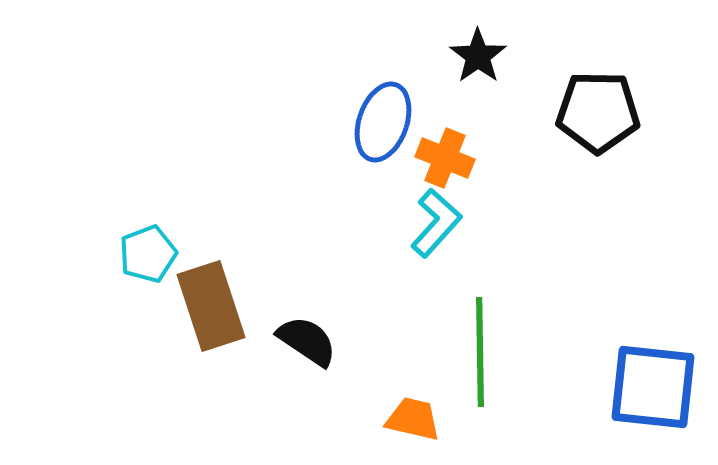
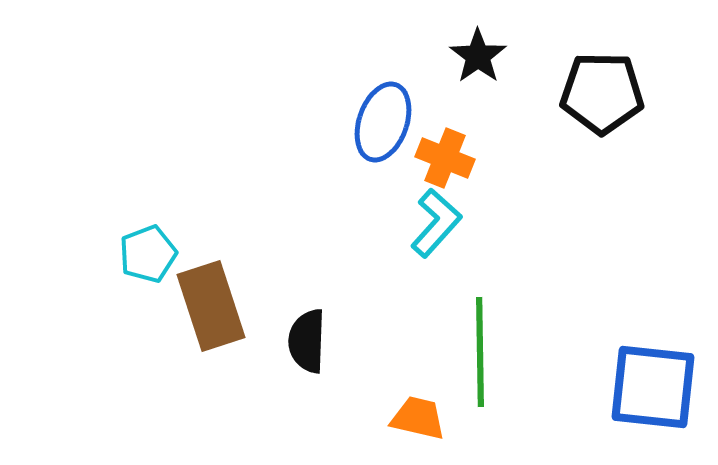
black pentagon: moved 4 px right, 19 px up
black semicircle: rotated 122 degrees counterclockwise
orange trapezoid: moved 5 px right, 1 px up
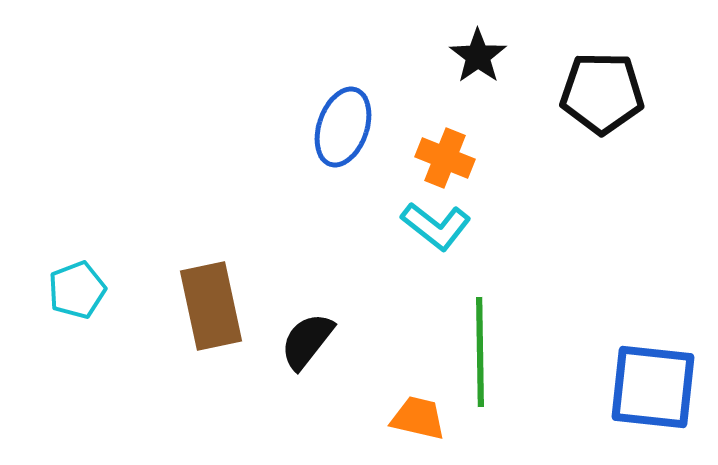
blue ellipse: moved 40 px left, 5 px down
cyan L-shape: moved 3 px down; rotated 86 degrees clockwise
cyan pentagon: moved 71 px left, 36 px down
brown rectangle: rotated 6 degrees clockwise
black semicircle: rotated 36 degrees clockwise
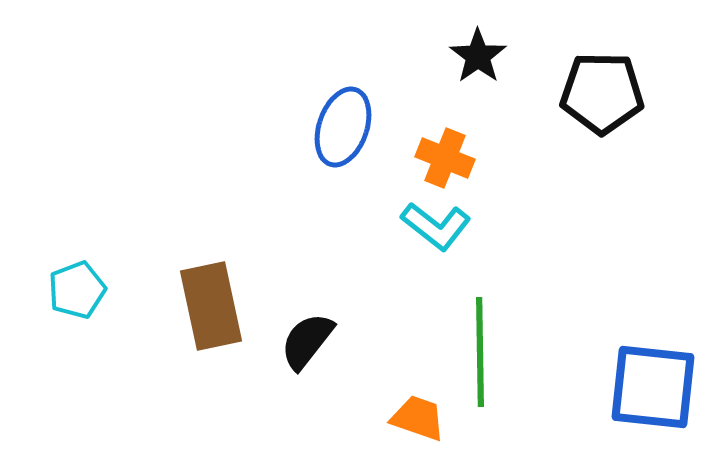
orange trapezoid: rotated 6 degrees clockwise
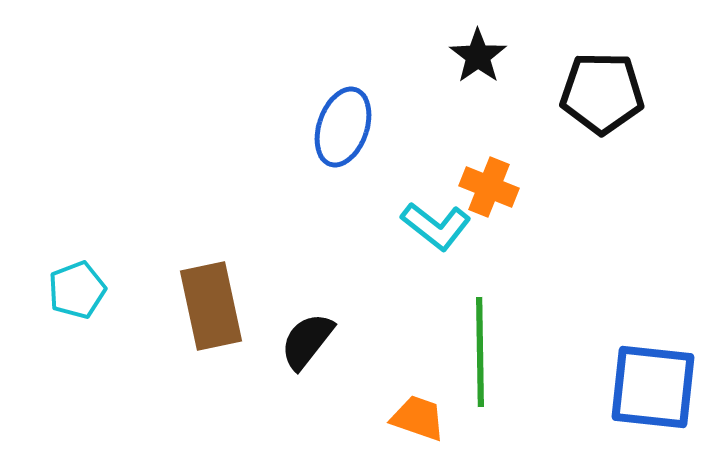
orange cross: moved 44 px right, 29 px down
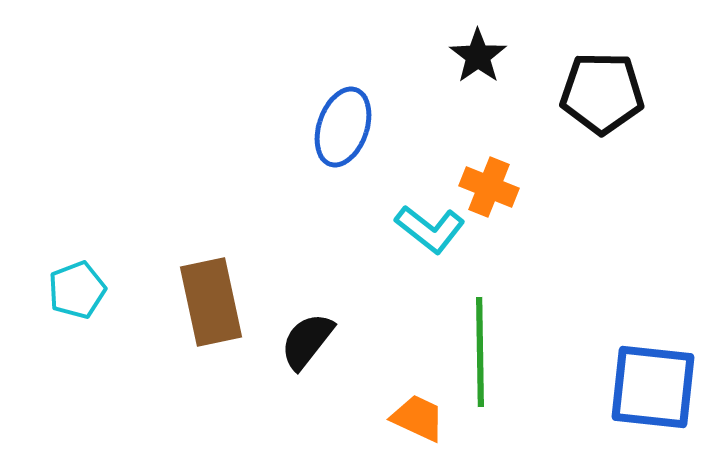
cyan L-shape: moved 6 px left, 3 px down
brown rectangle: moved 4 px up
orange trapezoid: rotated 6 degrees clockwise
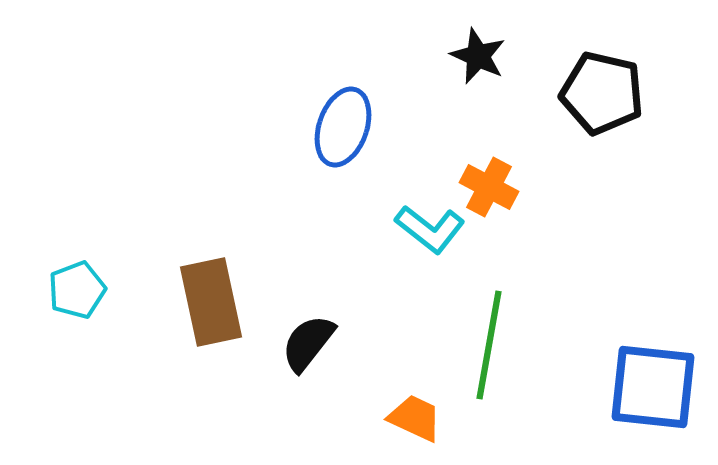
black star: rotated 12 degrees counterclockwise
black pentagon: rotated 12 degrees clockwise
orange cross: rotated 6 degrees clockwise
black semicircle: moved 1 px right, 2 px down
green line: moved 9 px right, 7 px up; rotated 11 degrees clockwise
orange trapezoid: moved 3 px left
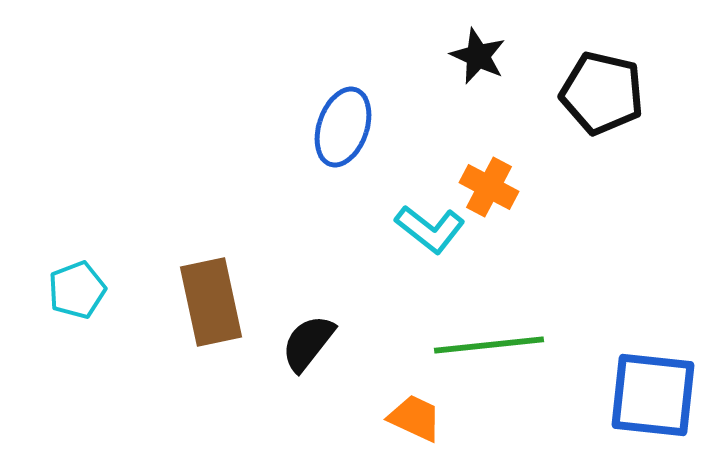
green line: rotated 74 degrees clockwise
blue square: moved 8 px down
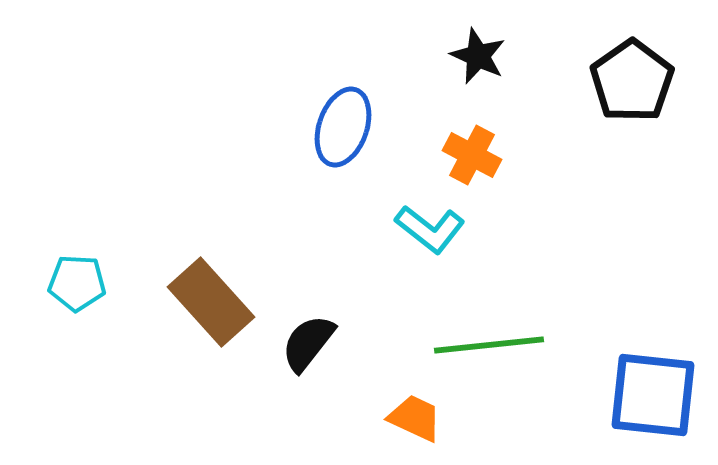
black pentagon: moved 30 px right, 12 px up; rotated 24 degrees clockwise
orange cross: moved 17 px left, 32 px up
cyan pentagon: moved 7 px up; rotated 24 degrees clockwise
brown rectangle: rotated 30 degrees counterclockwise
